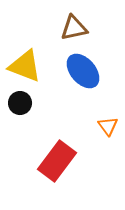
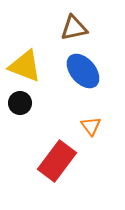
orange triangle: moved 17 px left
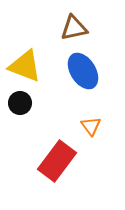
blue ellipse: rotated 9 degrees clockwise
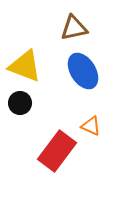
orange triangle: rotated 30 degrees counterclockwise
red rectangle: moved 10 px up
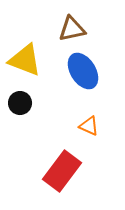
brown triangle: moved 2 px left, 1 px down
yellow triangle: moved 6 px up
orange triangle: moved 2 px left
red rectangle: moved 5 px right, 20 px down
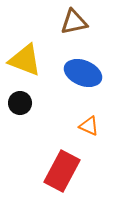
brown triangle: moved 2 px right, 7 px up
blue ellipse: moved 2 px down; rotated 36 degrees counterclockwise
red rectangle: rotated 9 degrees counterclockwise
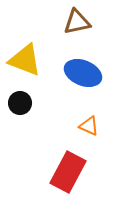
brown triangle: moved 3 px right
red rectangle: moved 6 px right, 1 px down
